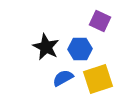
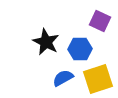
black star: moved 5 px up
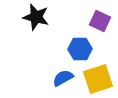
black star: moved 10 px left, 25 px up; rotated 12 degrees counterclockwise
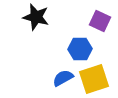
yellow square: moved 4 px left
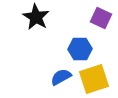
black star: rotated 16 degrees clockwise
purple square: moved 1 px right, 3 px up
blue semicircle: moved 2 px left, 1 px up
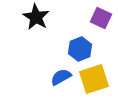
blue hexagon: rotated 20 degrees counterclockwise
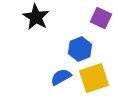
yellow square: moved 1 px up
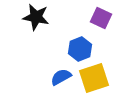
black star: rotated 20 degrees counterclockwise
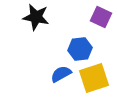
purple square: moved 1 px up
blue hexagon: rotated 15 degrees clockwise
blue semicircle: moved 3 px up
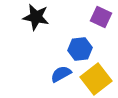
yellow square: moved 2 px right, 1 px down; rotated 20 degrees counterclockwise
